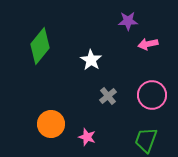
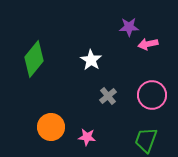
purple star: moved 1 px right, 6 px down
green diamond: moved 6 px left, 13 px down
orange circle: moved 3 px down
pink star: rotated 12 degrees counterclockwise
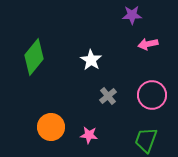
purple star: moved 3 px right, 12 px up
green diamond: moved 2 px up
pink star: moved 2 px right, 2 px up
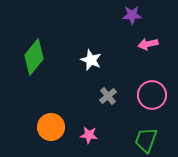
white star: rotated 10 degrees counterclockwise
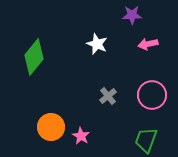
white star: moved 6 px right, 16 px up
pink star: moved 8 px left, 1 px down; rotated 24 degrees clockwise
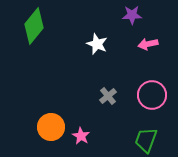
green diamond: moved 31 px up
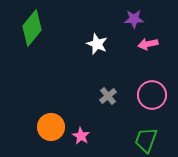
purple star: moved 2 px right, 4 px down
green diamond: moved 2 px left, 2 px down
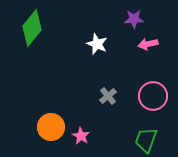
pink circle: moved 1 px right, 1 px down
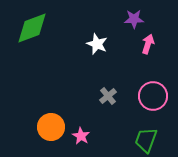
green diamond: rotated 30 degrees clockwise
pink arrow: rotated 120 degrees clockwise
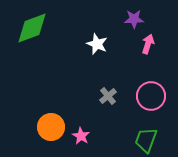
pink circle: moved 2 px left
